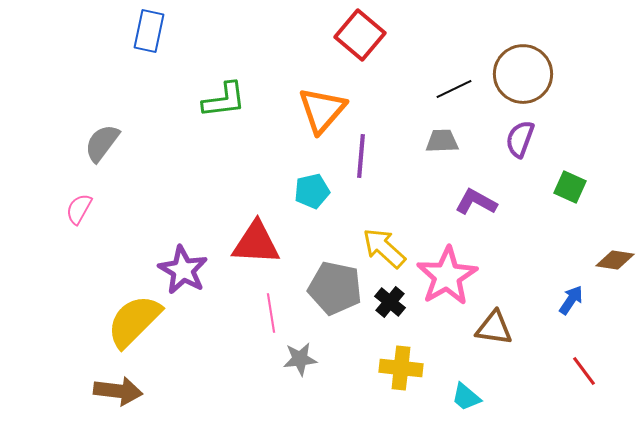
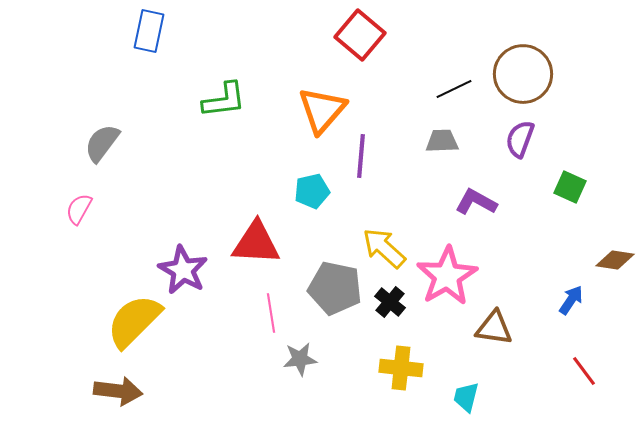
cyan trapezoid: rotated 64 degrees clockwise
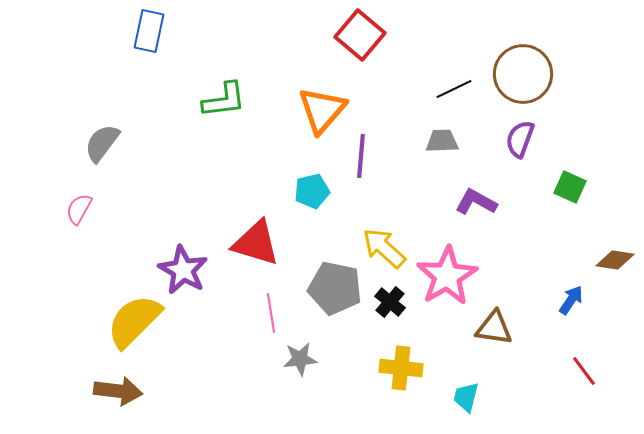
red triangle: rotated 14 degrees clockwise
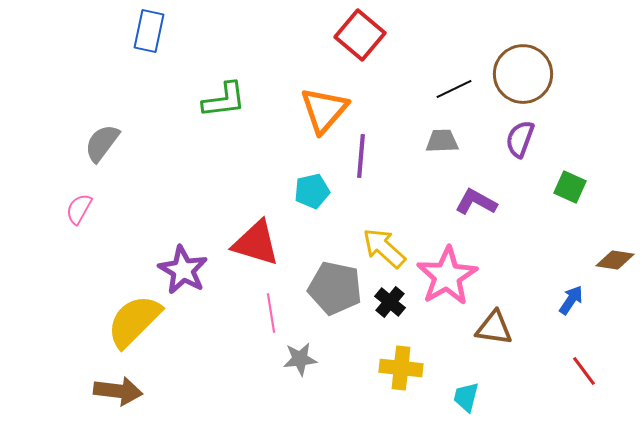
orange triangle: moved 2 px right
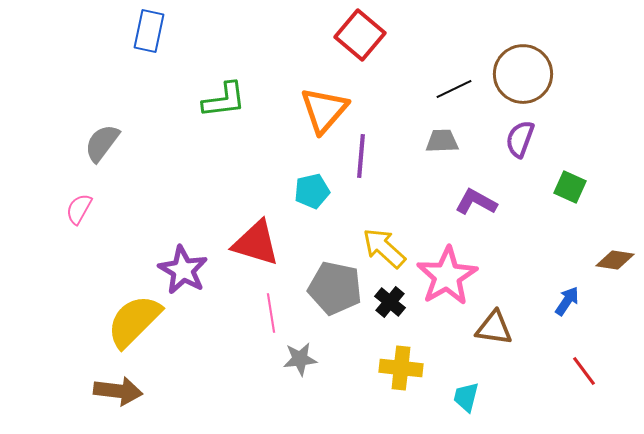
blue arrow: moved 4 px left, 1 px down
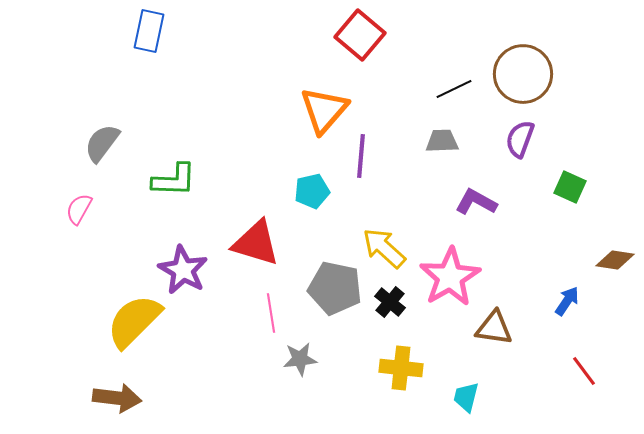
green L-shape: moved 50 px left, 80 px down; rotated 9 degrees clockwise
pink star: moved 3 px right, 1 px down
brown arrow: moved 1 px left, 7 px down
